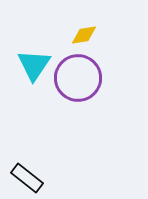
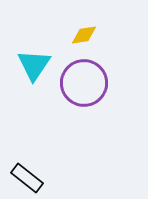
purple circle: moved 6 px right, 5 px down
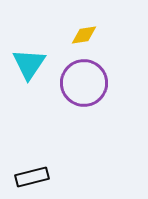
cyan triangle: moved 5 px left, 1 px up
black rectangle: moved 5 px right, 1 px up; rotated 52 degrees counterclockwise
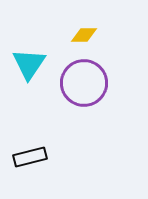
yellow diamond: rotated 8 degrees clockwise
black rectangle: moved 2 px left, 20 px up
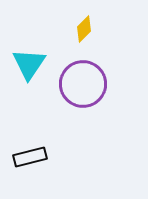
yellow diamond: moved 6 px up; rotated 44 degrees counterclockwise
purple circle: moved 1 px left, 1 px down
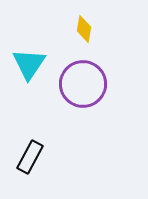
yellow diamond: rotated 36 degrees counterclockwise
black rectangle: rotated 48 degrees counterclockwise
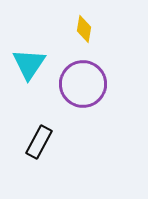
black rectangle: moved 9 px right, 15 px up
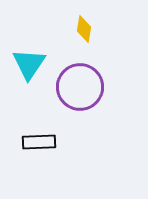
purple circle: moved 3 px left, 3 px down
black rectangle: rotated 60 degrees clockwise
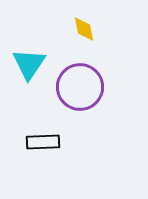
yellow diamond: rotated 20 degrees counterclockwise
black rectangle: moved 4 px right
